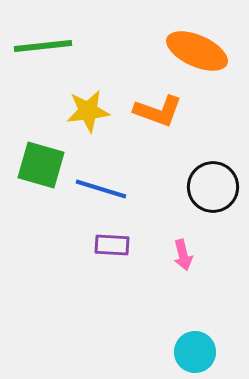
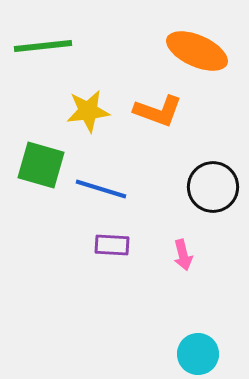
cyan circle: moved 3 px right, 2 px down
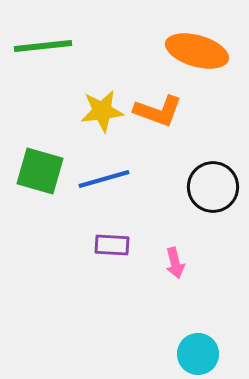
orange ellipse: rotated 8 degrees counterclockwise
yellow star: moved 14 px right
green square: moved 1 px left, 6 px down
blue line: moved 3 px right, 10 px up; rotated 33 degrees counterclockwise
pink arrow: moved 8 px left, 8 px down
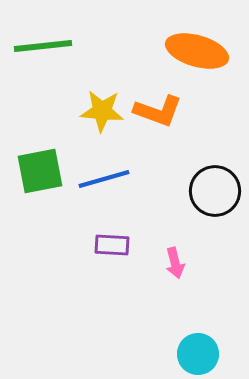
yellow star: rotated 12 degrees clockwise
green square: rotated 27 degrees counterclockwise
black circle: moved 2 px right, 4 px down
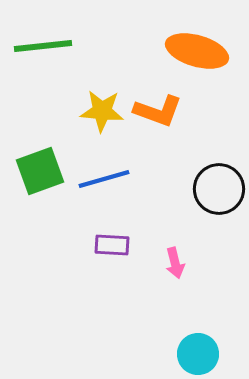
green square: rotated 9 degrees counterclockwise
black circle: moved 4 px right, 2 px up
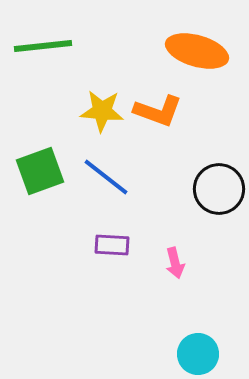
blue line: moved 2 px right, 2 px up; rotated 54 degrees clockwise
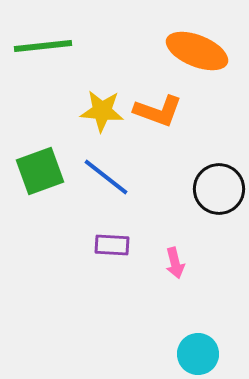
orange ellipse: rotated 6 degrees clockwise
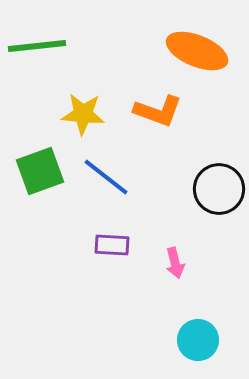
green line: moved 6 px left
yellow star: moved 19 px left, 3 px down
cyan circle: moved 14 px up
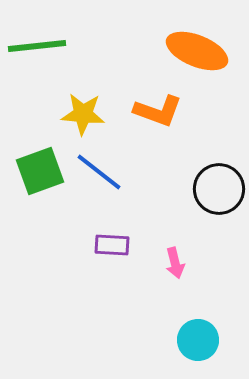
blue line: moved 7 px left, 5 px up
